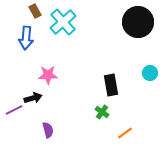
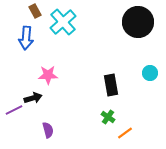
green cross: moved 6 px right, 5 px down
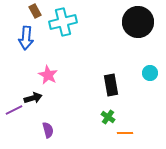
cyan cross: rotated 28 degrees clockwise
pink star: rotated 30 degrees clockwise
orange line: rotated 35 degrees clockwise
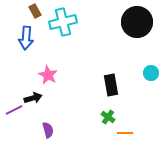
black circle: moved 1 px left
cyan circle: moved 1 px right
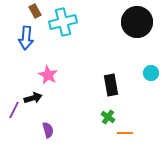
purple line: rotated 36 degrees counterclockwise
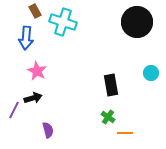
cyan cross: rotated 32 degrees clockwise
pink star: moved 11 px left, 4 px up
